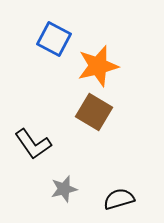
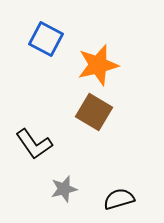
blue square: moved 8 px left
orange star: moved 1 px up
black L-shape: moved 1 px right
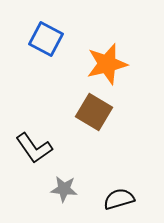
orange star: moved 9 px right, 1 px up
black L-shape: moved 4 px down
gray star: rotated 20 degrees clockwise
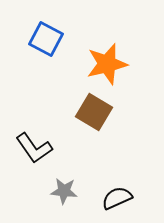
gray star: moved 2 px down
black semicircle: moved 2 px left, 1 px up; rotated 8 degrees counterclockwise
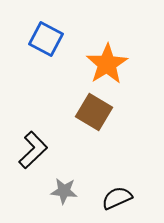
orange star: rotated 18 degrees counterclockwise
black L-shape: moved 1 px left, 2 px down; rotated 99 degrees counterclockwise
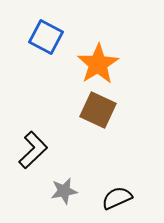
blue square: moved 2 px up
orange star: moved 9 px left
brown square: moved 4 px right, 2 px up; rotated 6 degrees counterclockwise
gray star: rotated 16 degrees counterclockwise
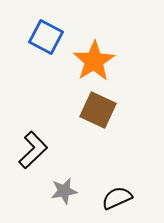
orange star: moved 4 px left, 3 px up
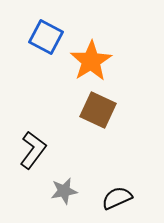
orange star: moved 3 px left
black L-shape: rotated 9 degrees counterclockwise
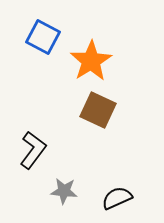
blue square: moved 3 px left
gray star: rotated 16 degrees clockwise
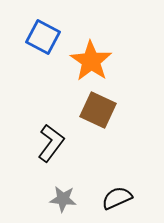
orange star: rotated 6 degrees counterclockwise
black L-shape: moved 18 px right, 7 px up
gray star: moved 1 px left, 8 px down
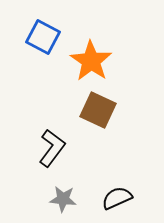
black L-shape: moved 1 px right, 5 px down
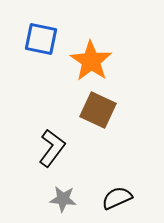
blue square: moved 2 px left, 2 px down; rotated 16 degrees counterclockwise
